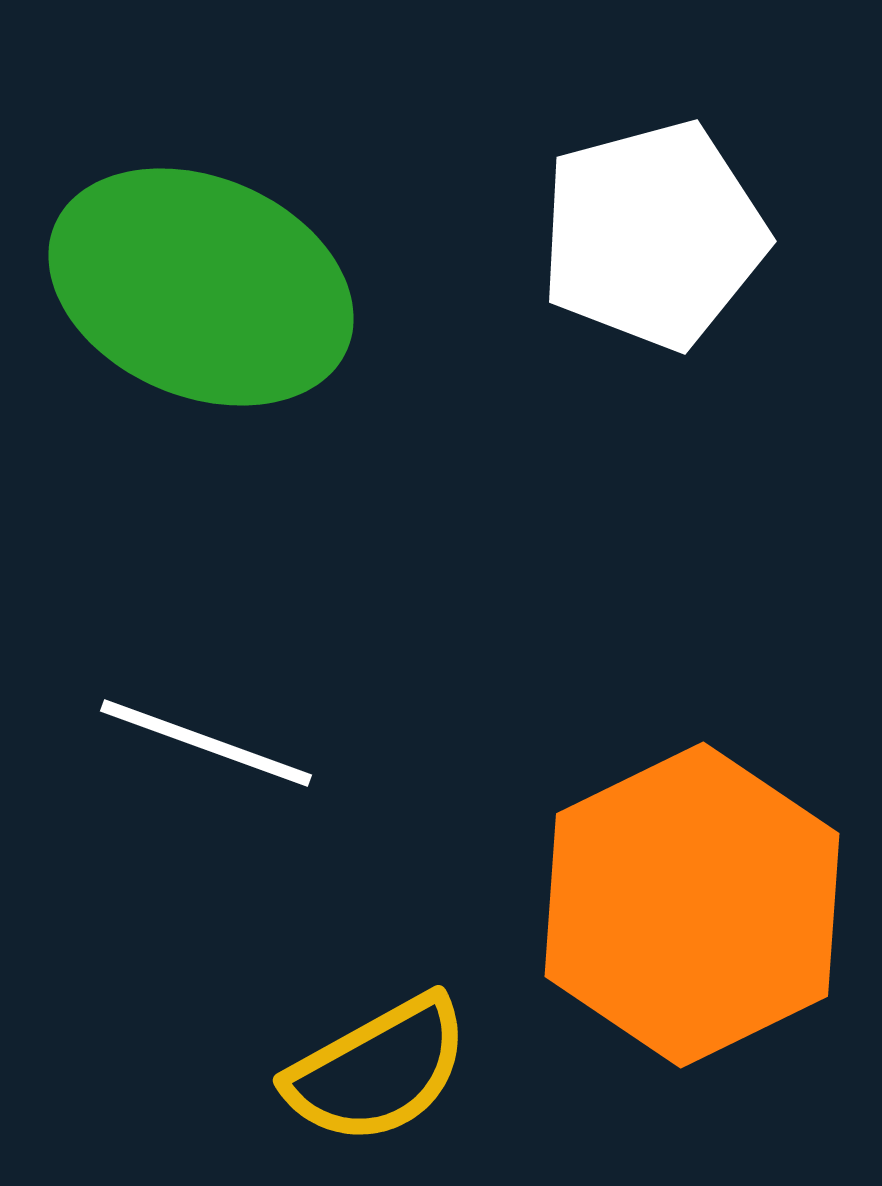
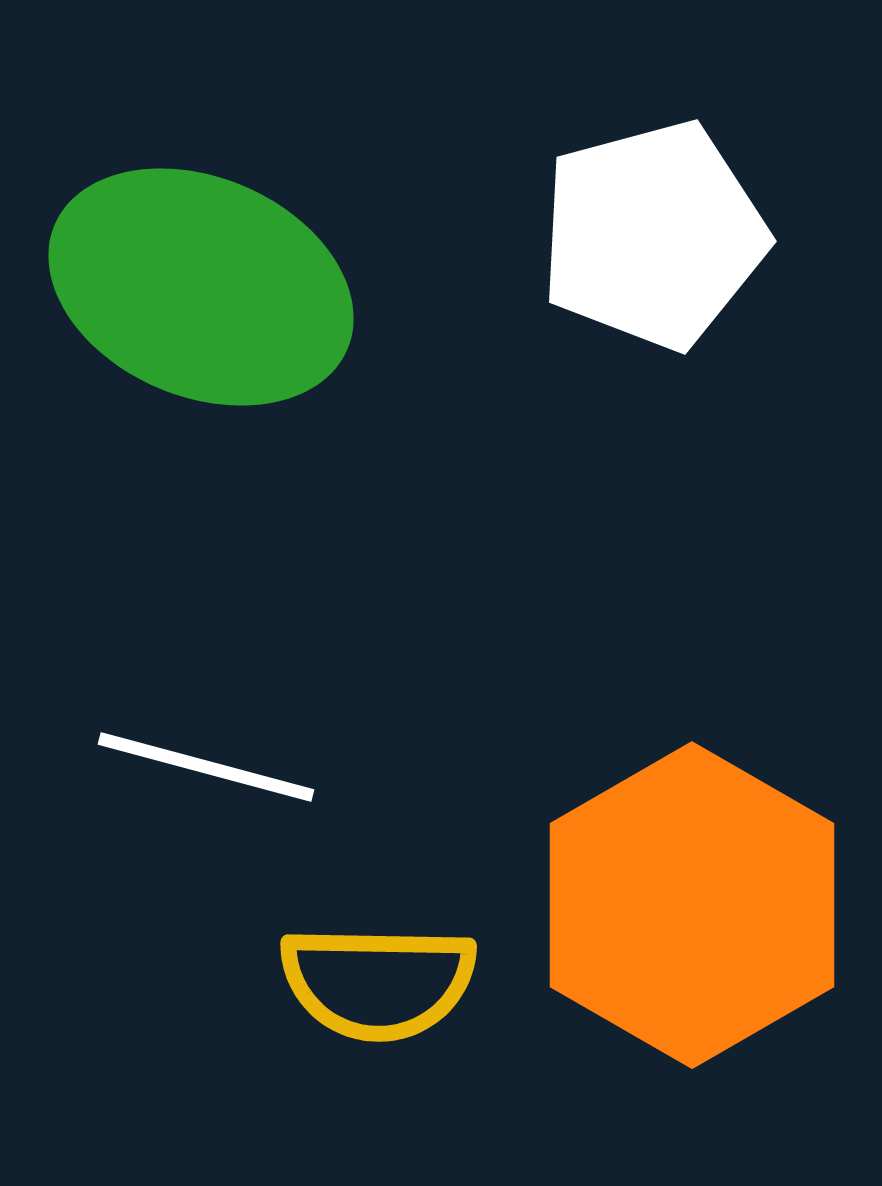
white line: moved 24 px down; rotated 5 degrees counterclockwise
orange hexagon: rotated 4 degrees counterclockwise
yellow semicircle: moved 88 px up; rotated 30 degrees clockwise
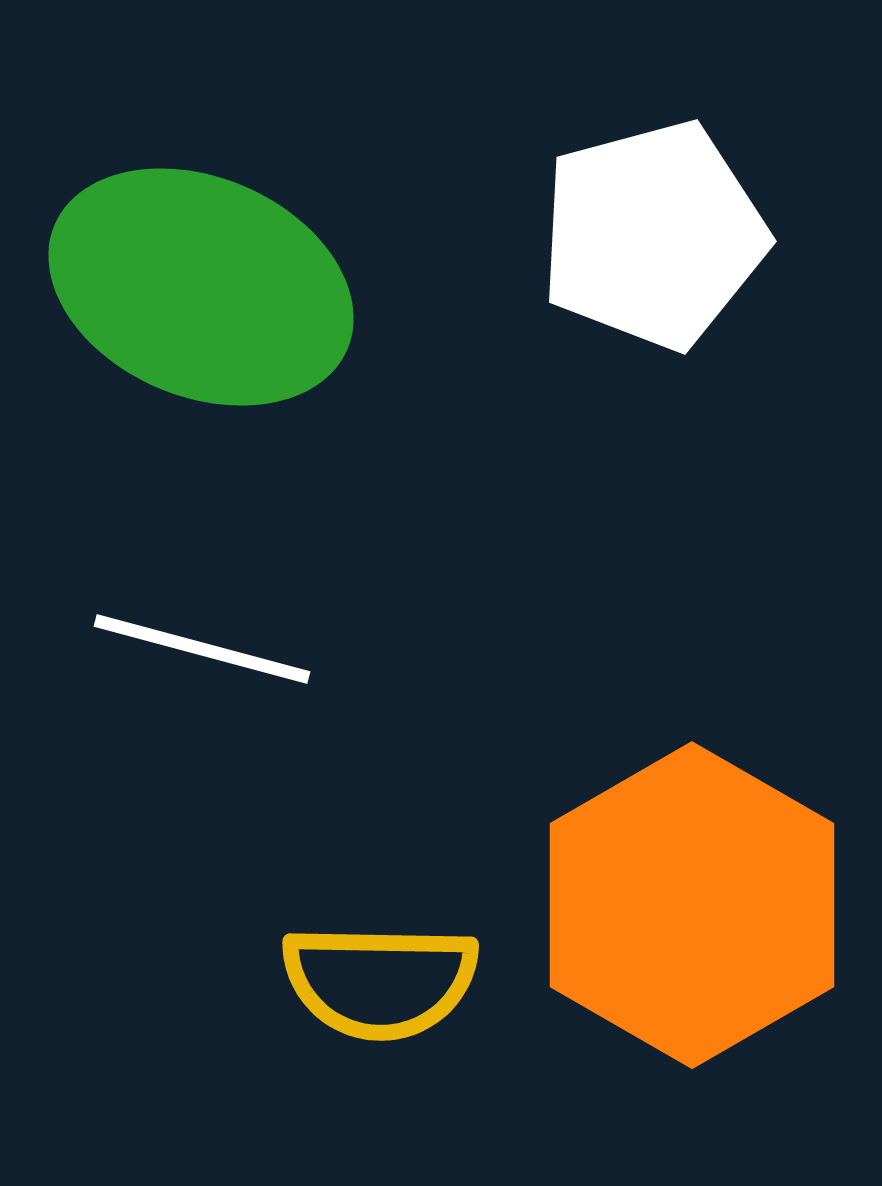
white line: moved 4 px left, 118 px up
yellow semicircle: moved 2 px right, 1 px up
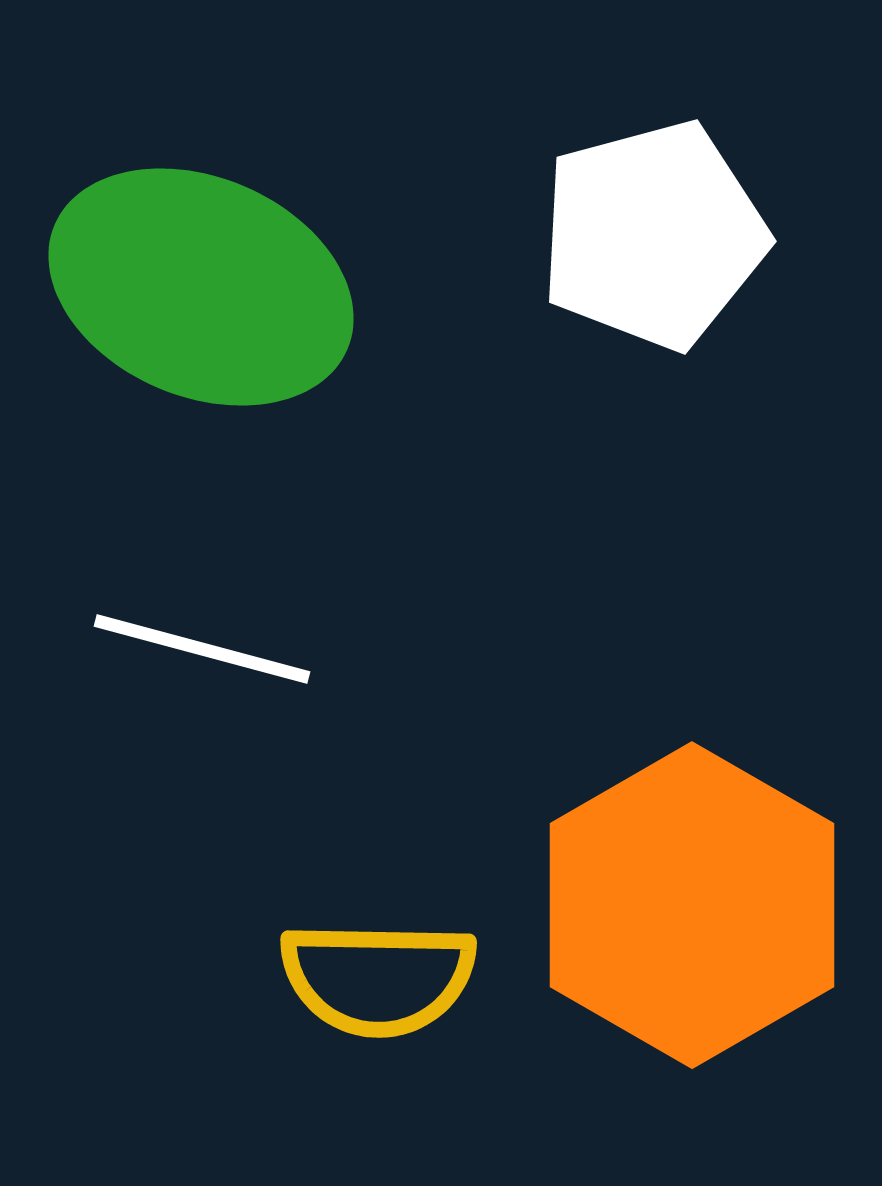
yellow semicircle: moved 2 px left, 3 px up
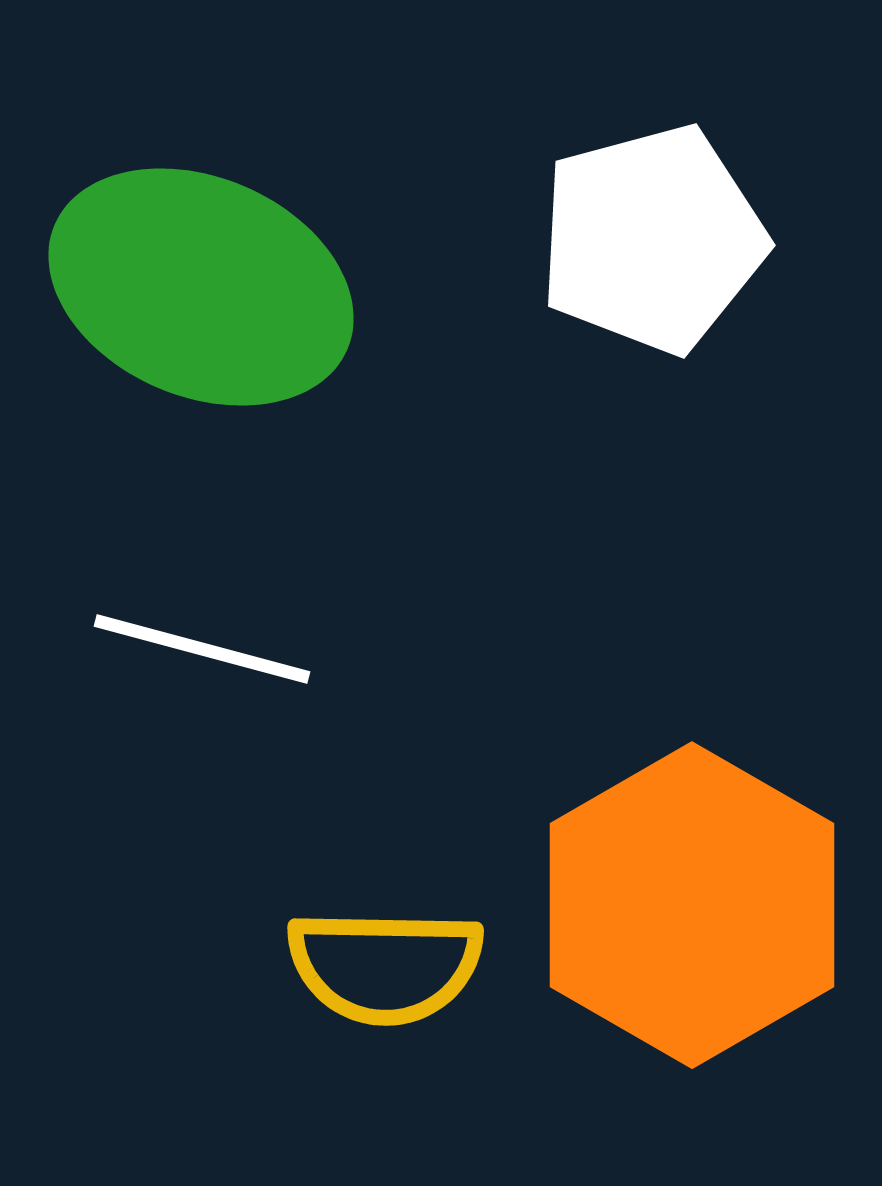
white pentagon: moved 1 px left, 4 px down
yellow semicircle: moved 7 px right, 12 px up
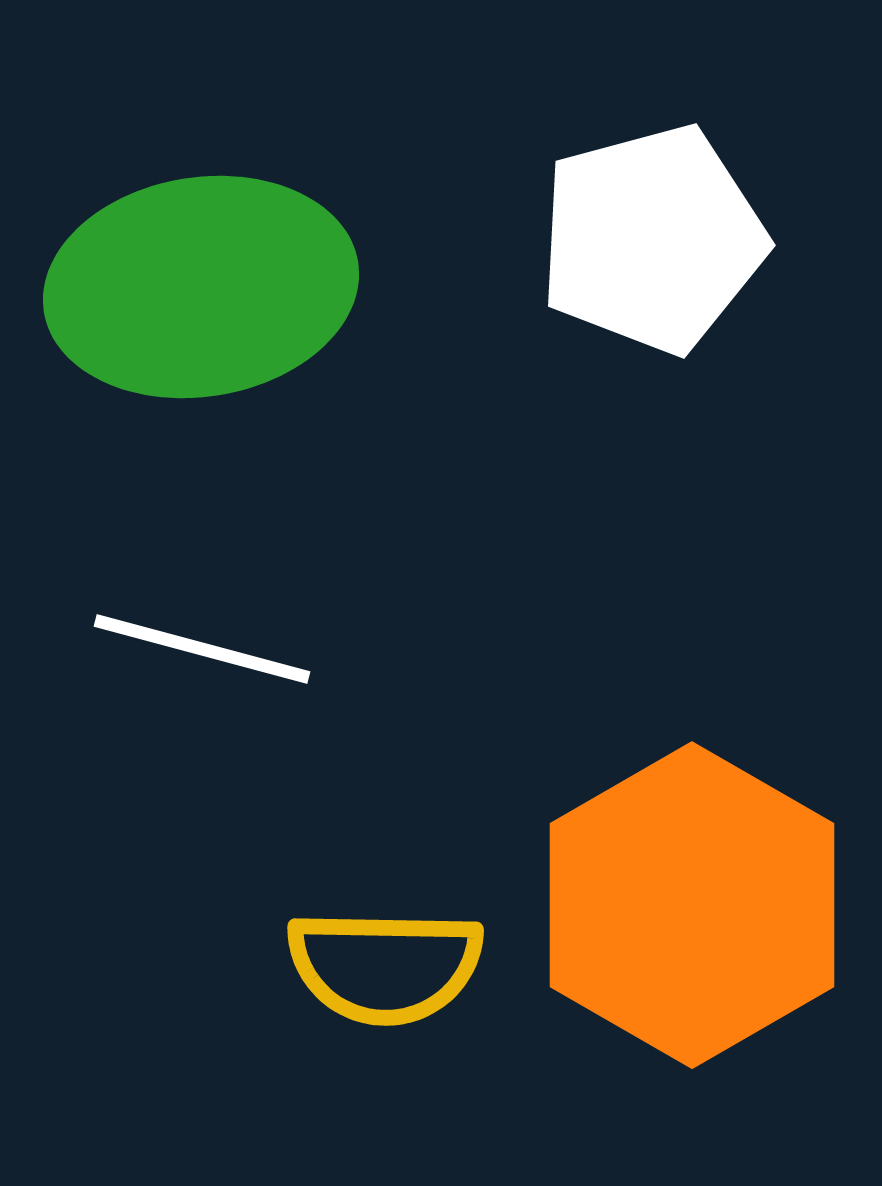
green ellipse: rotated 32 degrees counterclockwise
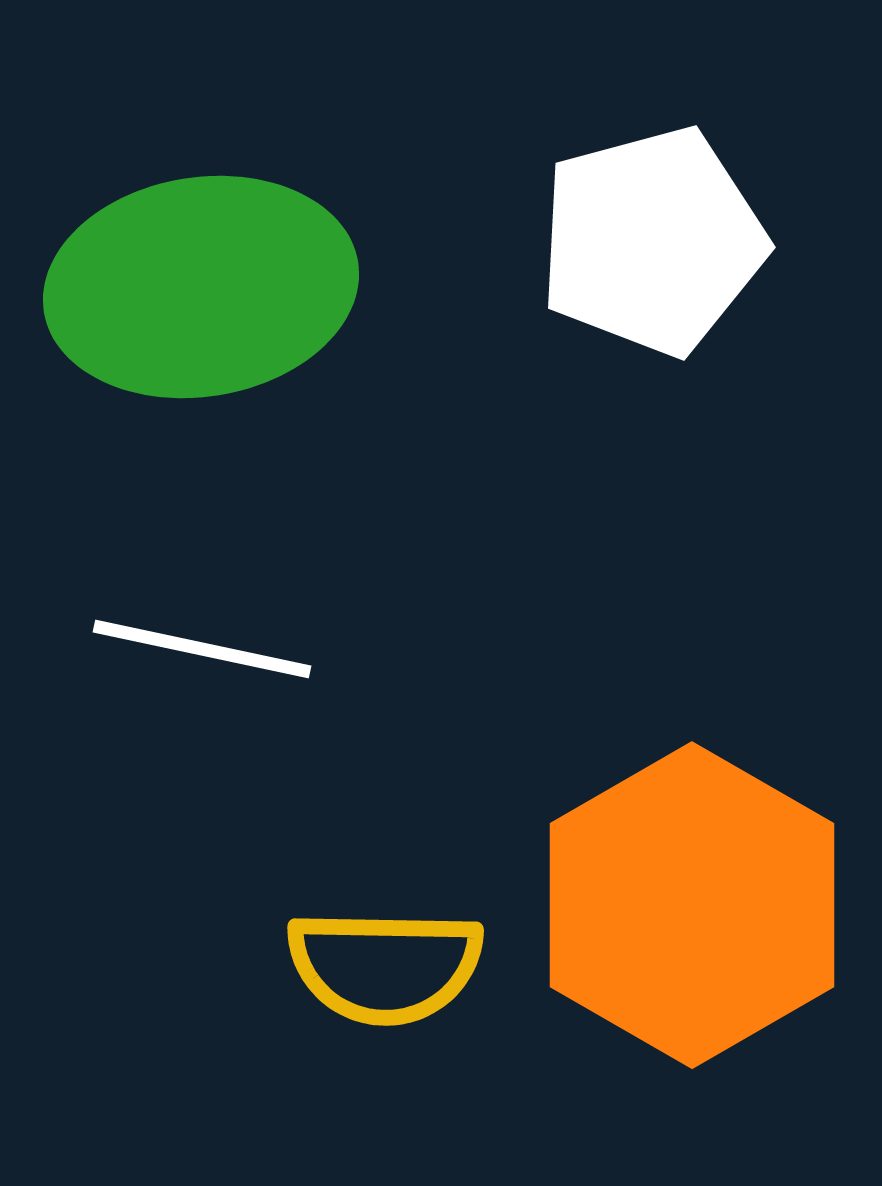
white pentagon: moved 2 px down
white line: rotated 3 degrees counterclockwise
